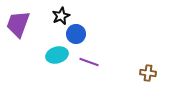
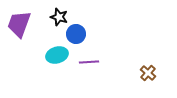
black star: moved 2 px left, 1 px down; rotated 30 degrees counterclockwise
purple trapezoid: moved 1 px right
purple line: rotated 24 degrees counterclockwise
brown cross: rotated 35 degrees clockwise
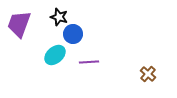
blue circle: moved 3 px left
cyan ellipse: moved 2 px left; rotated 25 degrees counterclockwise
brown cross: moved 1 px down
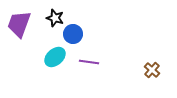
black star: moved 4 px left, 1 px down
cyan ellipse: moved 2 px down
purple line: rotated 12 degrees clockwise
brown cross: moved 4 px right, 4 px up
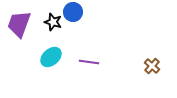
black star: moved 2 px left, 4 px down
blue circle: moved 22 px up
cyan ellipse: moved 4 px left
brown cross: moved 4 px up
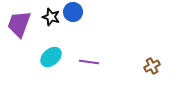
black star: moved 2 px left, 5 px up
brown cross: rotated 21 degrees clockwise
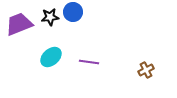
black star: moved 1 px left; rotated 24 degrees counterclockwise
purple trapezoid: rotated 48 degrees clockwise
brown cross: moved 6 px left, 4 px down
